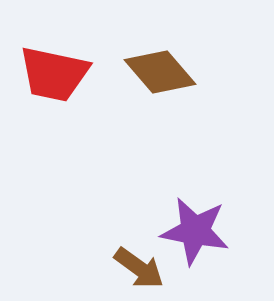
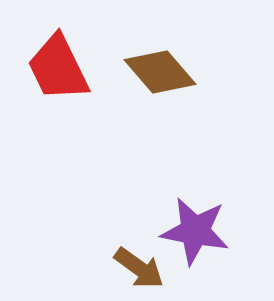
red trapezoid: moved 4 px right, 6 px up; rotated 52 degrees clockwise
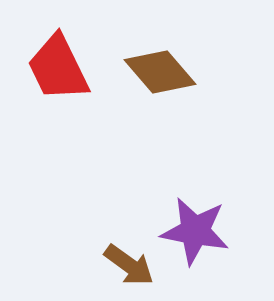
brown arrow: moved 10 px left, 3 px up
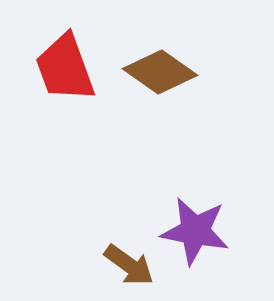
red trapezoid: moved 7 px right; rotated 6 degrees clockwise
brown diamond: rotated 14 degrees counterclockwise
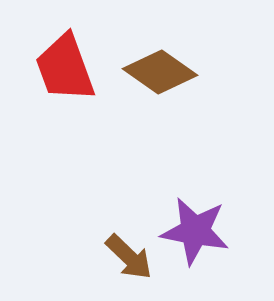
brown arrow: moved 8 px up; rotated 8 degrees clockwise
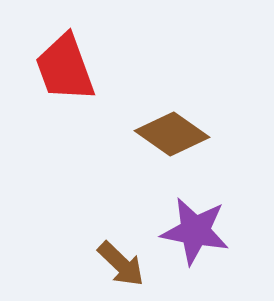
brown diamond: moved 12 px right, 62 px down
brown arrow: moved 8 px left, 7 px down
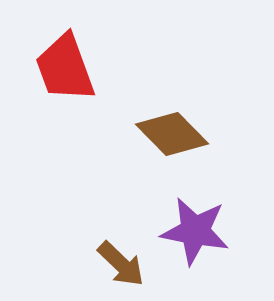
brown diamond: rotated 10 degrees clockwise
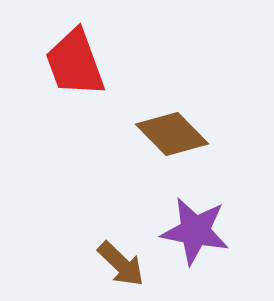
red trapezoid: moved 10 px right, 5 px up
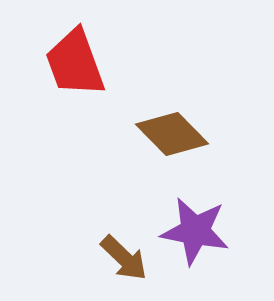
brown arrow: moved 3 px right, 6 px up
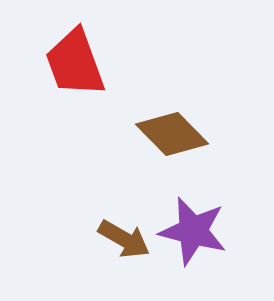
purple star: moved 2 px left; rotated 4 degrees clockwise
brown arrow: moved 19 px up; rotated 14 degrees counterclockwise
